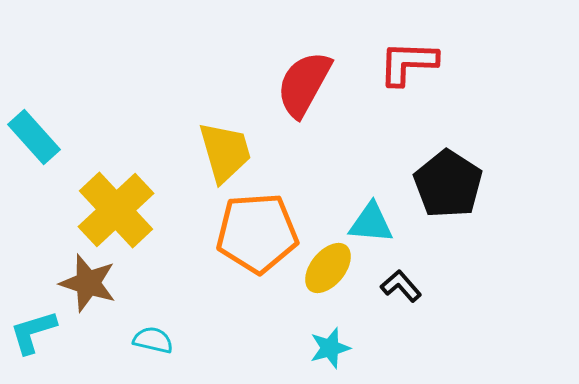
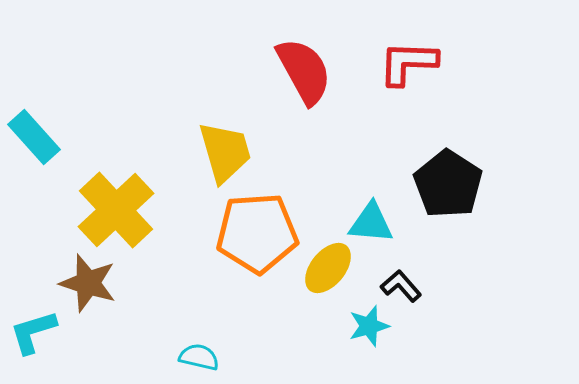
red semicircle: moved 13 px up; rotated 122 degrees clockwise
cyan semicircle: moved 46 px right, 17 px down
cyan star: moved 39 px right, 22 px up
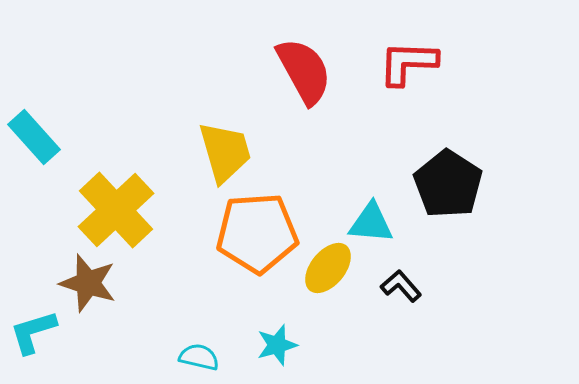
cyan star: moved 92 px left, 19 px down
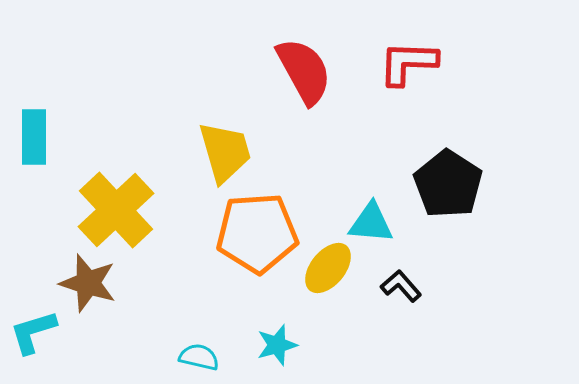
cyan rectangle: rotated 42 degrees clockwise
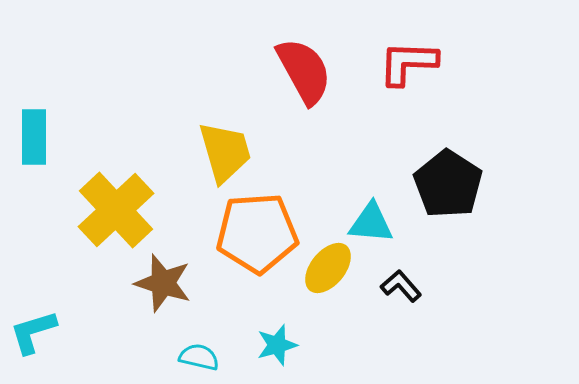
brown star: moved 75 px right
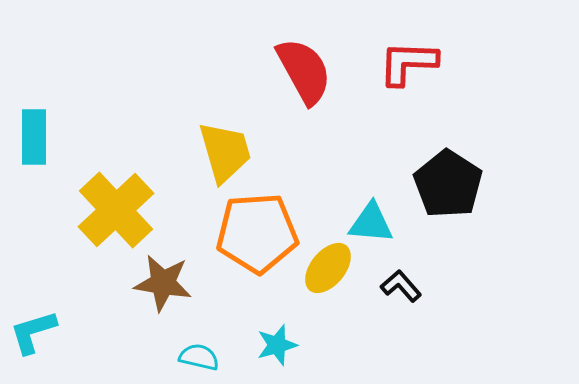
brown star: rotated 8 degrees counterclockwise
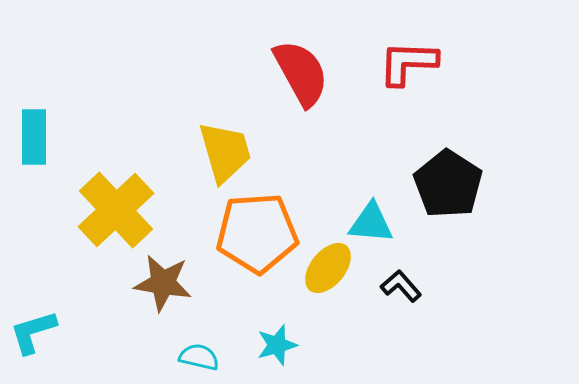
red semicircle: moved 3 px left, 2 px down
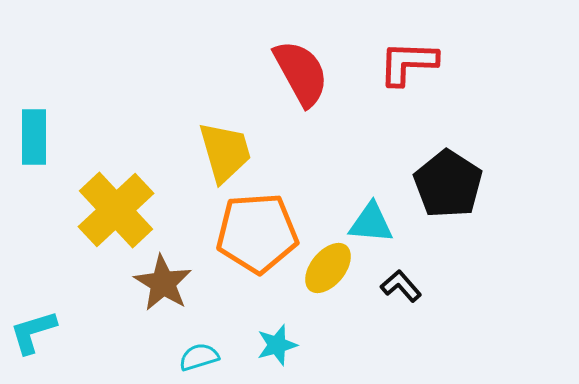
brown star: rotated 22 degrees clockwise
cyan semicircle: rotated 30 degrees counterclockwise
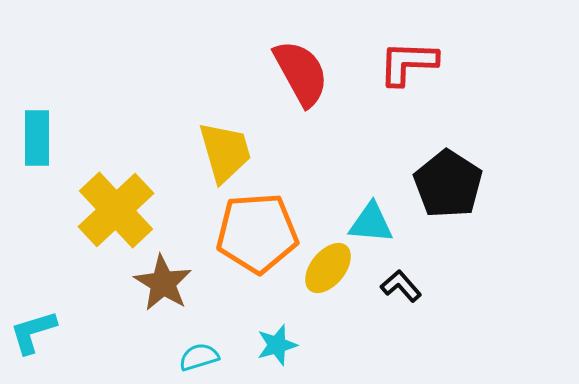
cyan rectangle: moved 3 px right, 1 px down
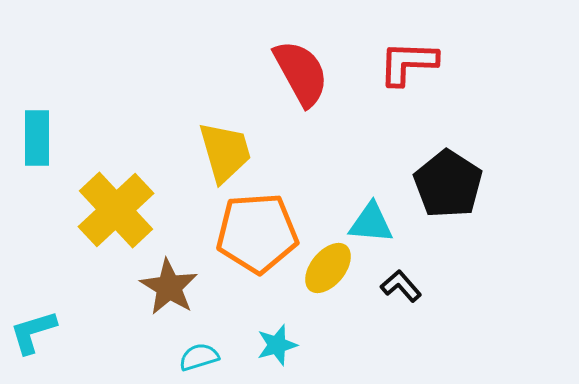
brown star: moved 6 px right, 4 px down
